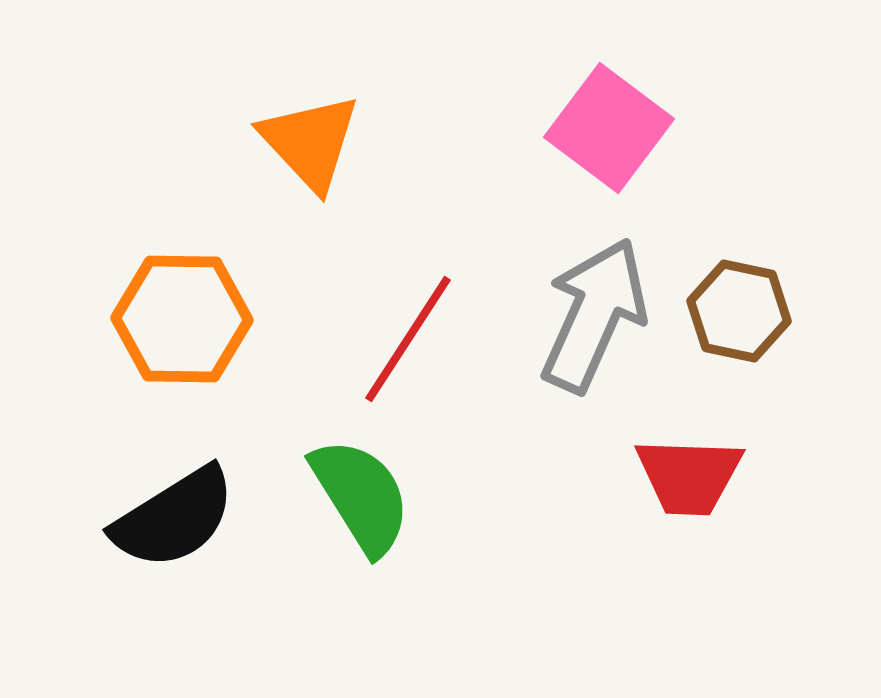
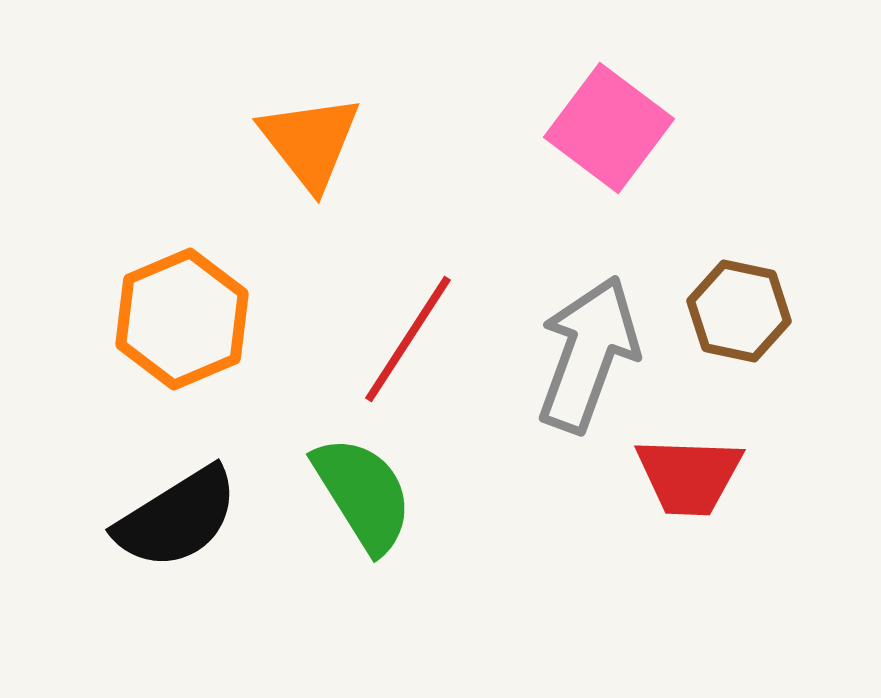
orange triangle: rotated 5 degrees clockwise
gray arrow: moved 6 px left, 39 px down; rotated 4 degrees counterclockwise
orange hexagon: rotated 24 degrees counterclockwise
green semicircle: moved 2 px right, 2 px up
black semicircle: moved 3 px right
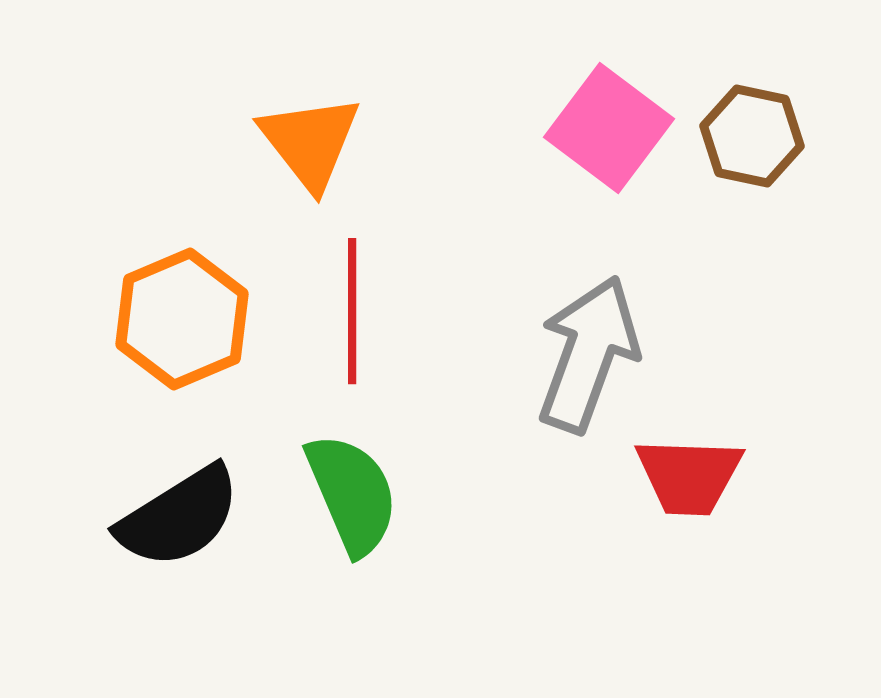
brown hexagon: moved 13 px right, 175 px up
red line: moved 56 px left, 28 px up; rotated 33 degrees counterclockwise
green semicircle: moved 11 px left; rotated 9 degrees clockwise
black semicircle: moved 2 px right, 1 px up
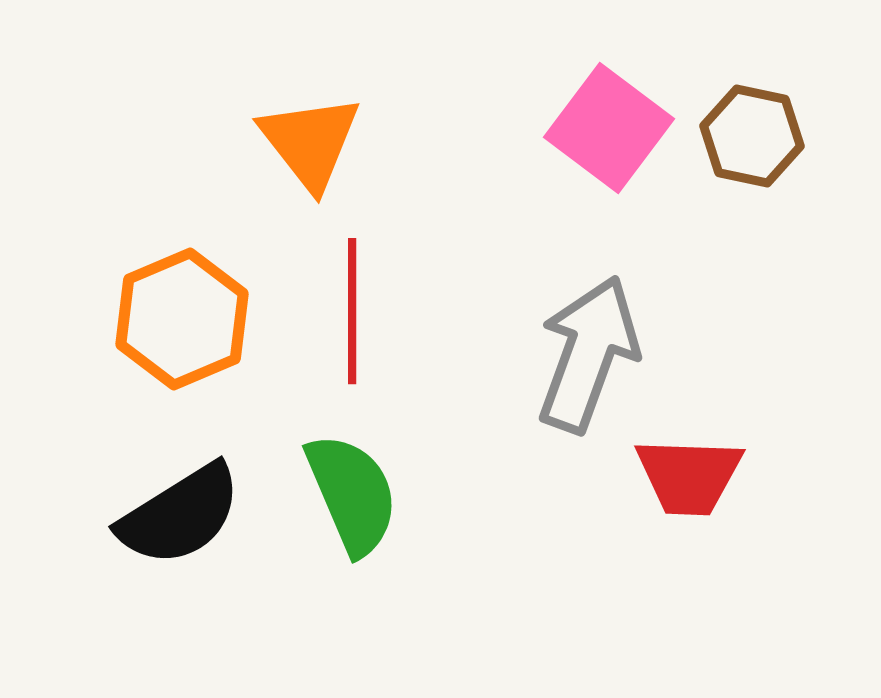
black semicircle: moved 1 px right, 2 px up
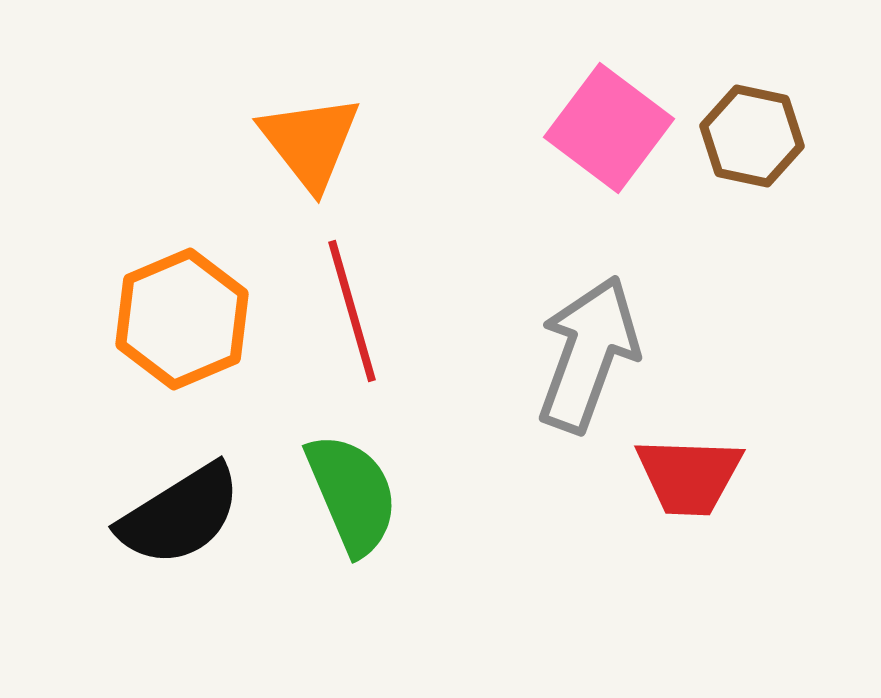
red line: rotated 16 degrees counterclockwise
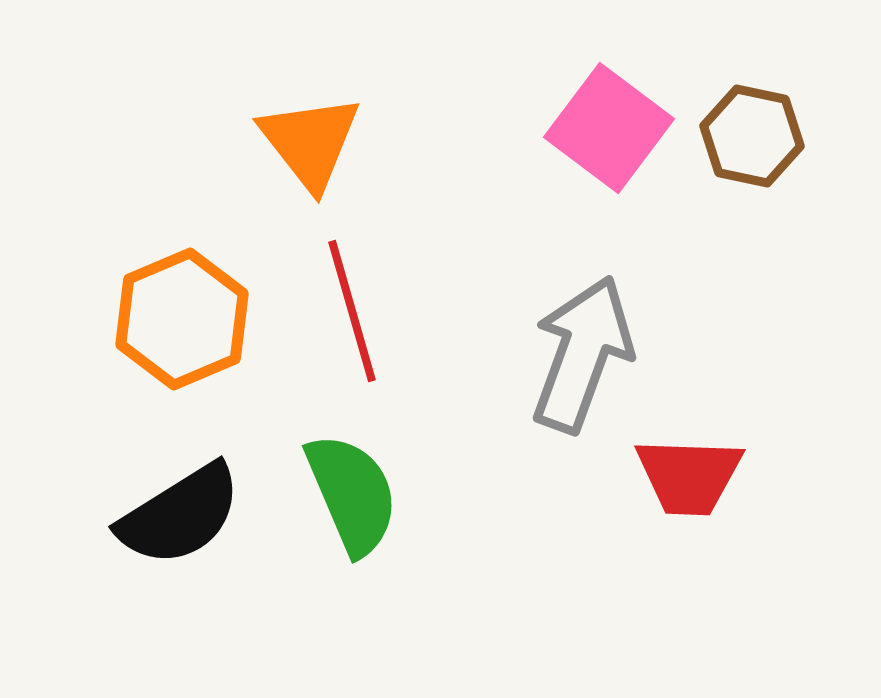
gray arrow: moved 6 px left
